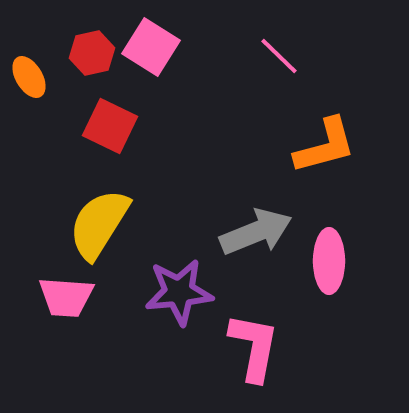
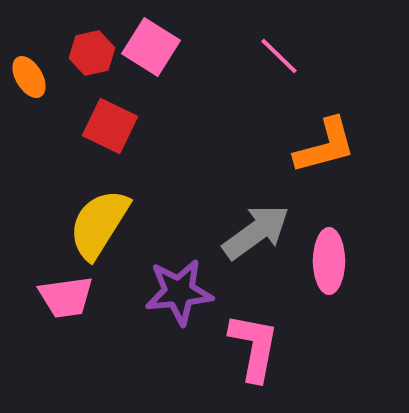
gray arrow: rotated 14 degrees counterclockwise
pink trapezoid: rotated 12 degrees counterclockwise
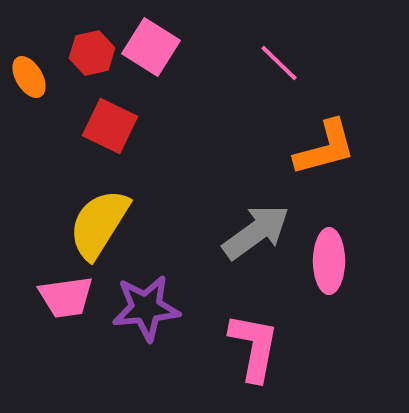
pink line: moved 7 px down
orange L-shape: moved 2 px down
purple star: moved 33 px left, 16 px down
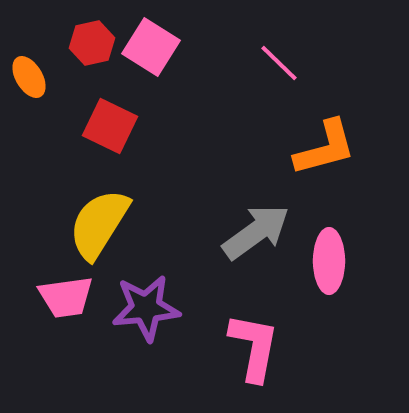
red hexagon: moved 10 px up
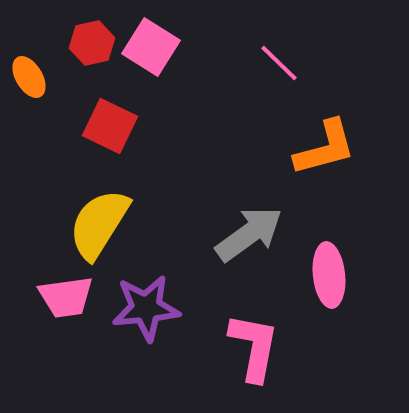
gray arrow: moved 7 px left, 2 px down
pink ellipse: moved 14 px down; rotated 6 degrees counterclockwise
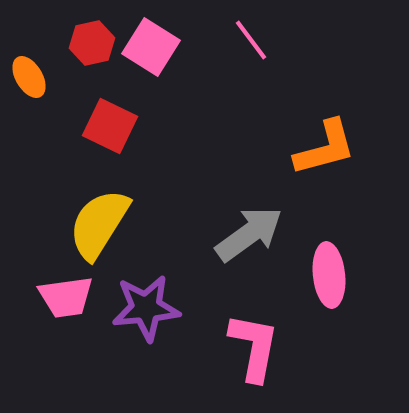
pink line: moved 28 px left, 23 px up; rotated 9 degrees clockwise
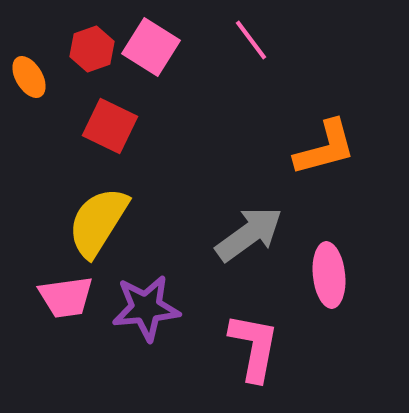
red hexagon: moved 6 px down; rotated 6 degrees counterclockwise
yellow semicircle: moved 1 px left, 2 px up
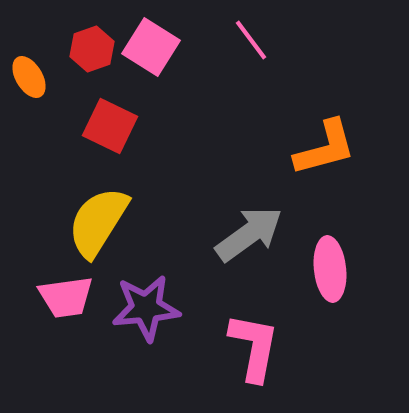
pink ellipse: moved 1 px right, 6 px up
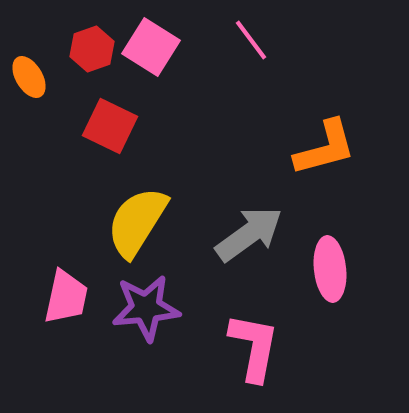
yellow semicircle: moved 39 px right
pink trapezoid: rotated 70 degrees counterclockwise
